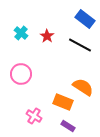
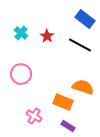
orange semicircle: rotated 15 degrees counterclockwise
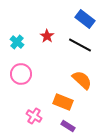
cyan cross: moved 4 px left, 9 px down
orange semicircle: moved 1 px left, 7 px up; rotated 25 degrees clockwise
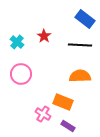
red star: moved 3 px left
black line: rotated 25 degrees counterclockwise
orange semicircle: moved 2 px left, 4 px up; rotated 45 degrees counterclockwise
pink cross: moved 9 px right, 2 px up
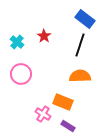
black line: rotated 75 degrees counterclockwise
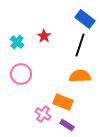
purple rectangle: moved 1 px left, 1 px up
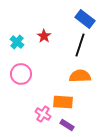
orange rectangle: rotated 18 degrees counterclockwise
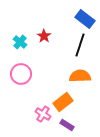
cyan cross: moved 3 px right
orange rectangle: rotated 42 degrees counterclockwise
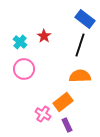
pink circle: moved 3 px right, 5 px up
purple rectangle: rotated 32 degrees clockwise
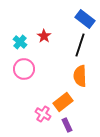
orange semicircle: rotated 90 degrees counterclockwise
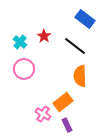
black line: moved 5 px left, 1 px down; rotated 70 degrees counterclockwise
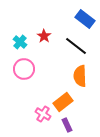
black line: moved 1 px right
